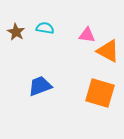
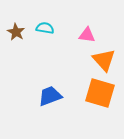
orange triangle: moved 4 px left, 9 px down; rotated 20 degrees clockwise
blue trapezoid: moved 10 px right, 10 px down
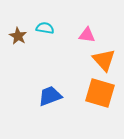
brown star: moved 2 px right, 4 px down
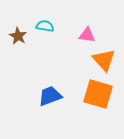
cyan semicircle: moved 2 px up
orange square: moved 2 px left, 1 px down
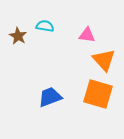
blue trapezoid: moved 1 px down
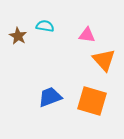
orange square: moved 6 px left, 7 px down
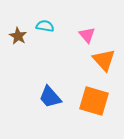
pink triangle: rotated 42 degrees clockwise
blue trapezoid: rotated 110 degrees counterclockwise
orange square: moved 2 px right
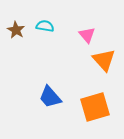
brown star: moved 2 px left, 6 px up
orange square: moved 1 px right, 6 px down; rotated 32 degrees counterclockwise
